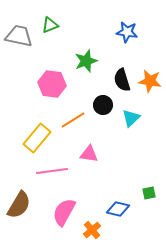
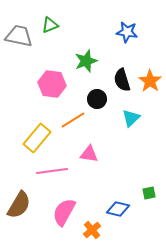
orange star: rotated 25 degrees clockwise
black circle: moved 6 px left, 6 px up
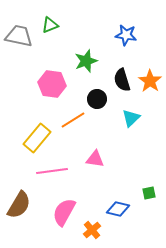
blue star: moved 1 px left, 3 px down
pink triangle: moved 6 px right, 5 px down
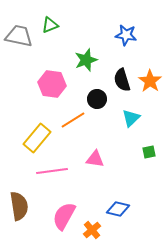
green star: moved 1 px up
green square: moved 41 px up
brown semicircle: moved 1 px down; rotated 40 degrees counterclockwise
pink semicircle: moved 4 px down
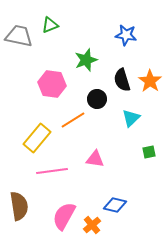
blue diamond: moved 3 px left, 4 px up
orange cross: moved 5 px up
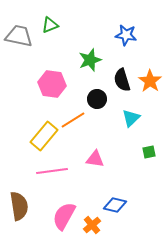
green star: moved 4 px right
yellow rectangle: moved 7 px right, 2 px up
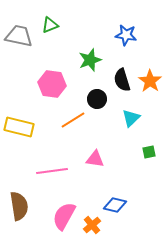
yellow rectangle: moved 25 px left, 9 px up; rotated 64 degrees clockwise
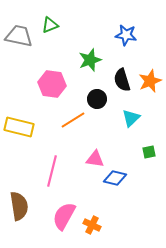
orange star: rotated 15 degrees clockwise
pink line: rotated 68 degrees counterclockwise
blue diamond: moved 27 px up
orange cross: rotated 24 degrees counterclockwise
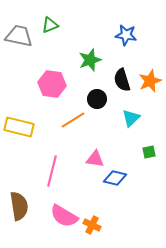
pink semicircle: rotated 88 degrees counterclockwise
